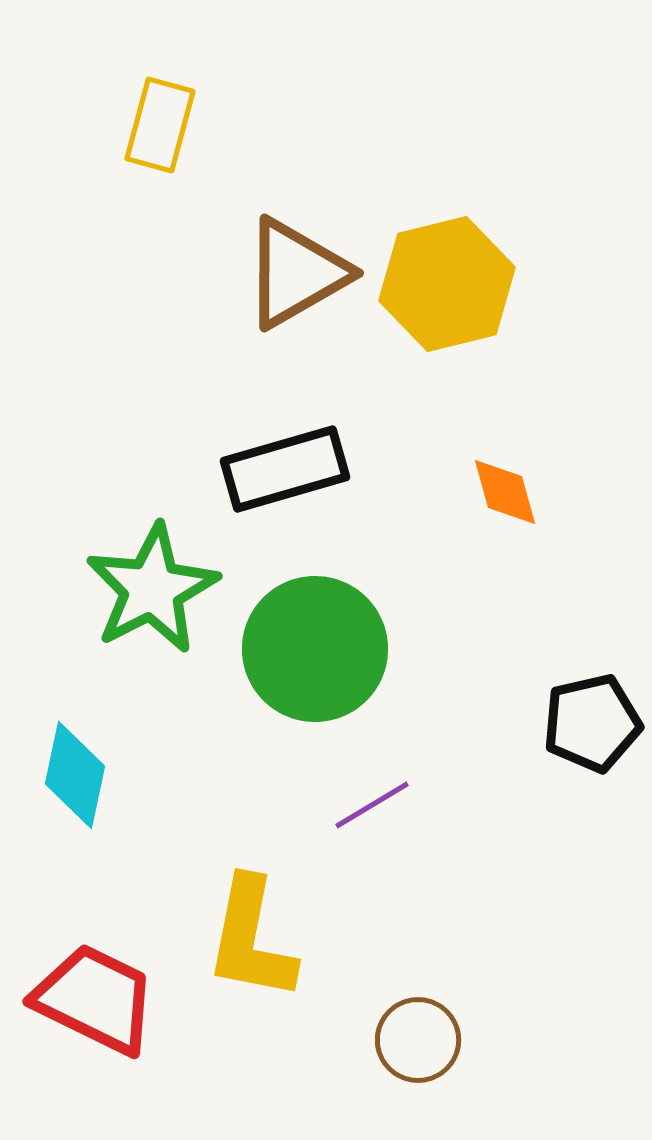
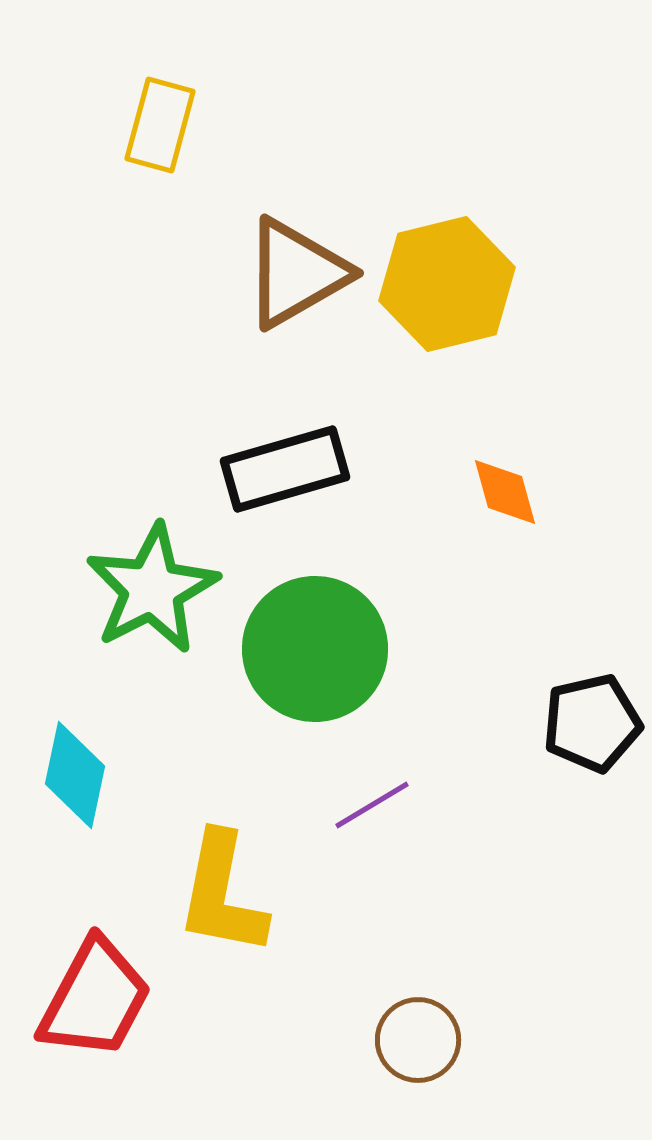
yellow L-shape: moved 29 px left, 45 px up
red trapezoid: rotated 92 degrees clockwise
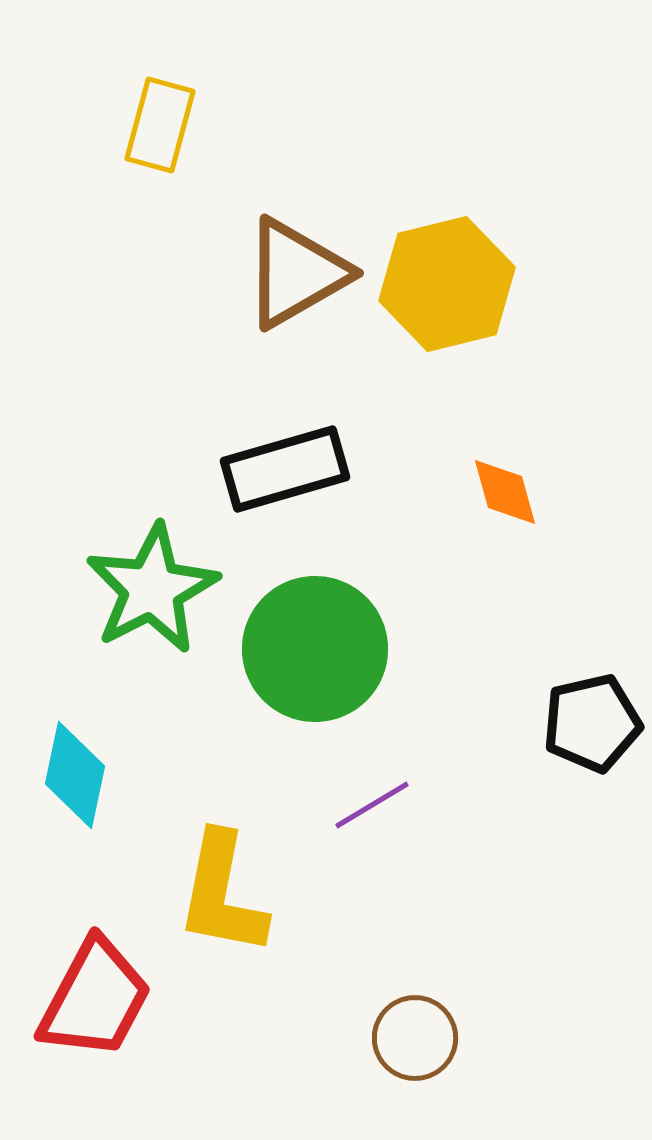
brown circle: moved 3 px left, 2 px up
